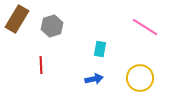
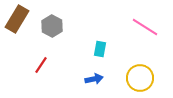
gray hexagon: rotated 15 degrees counterclockwise
red line: rotated 36 degrees clockwise
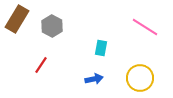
cyan rectangle: moved 1 px right, 1 px up
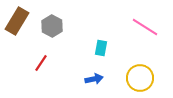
brown rectangle: moved 2 px down
red line: moved 2 px up
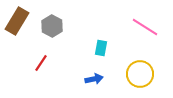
yellow circle: moved 4 px up
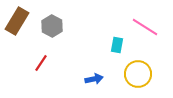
cyan rectangle: moved 16 px right, 3 px up
yellow circle: moved 2 px left
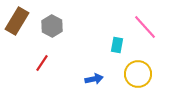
pink line: rotated 16 degrees clockwise
red line: moved 1 px right
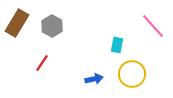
brown rectangle: moved 2 px down
pink line: moved 8 px right, 1 px up
yellow circle: moved 6 px left
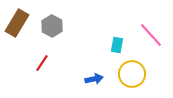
pink line: moved 2 px left, 9 px down
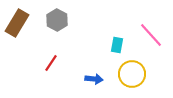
gray hexagon: moved 5 px right, 6 px up
red line: moved 9 px right
blue arrow: rotated 18 degrees clockwise
